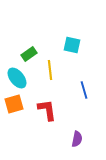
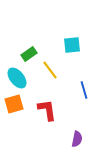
cyan square: rotated 18 degrees counterclockwise
yellow line: rotated 30 degrees counterclockwise
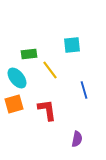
green rectangle: rotated 28 degrees clockwise
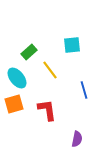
green rectangle: moved 2 px up; rotated 35 degrees counterclockwise
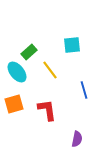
cyan ellipse: moved 6 px up
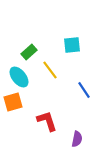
cyan ellipse: moved 2 px right, 5 px down
blue line: rotated 18 degrees counterclockwise
orange square: moved 1 px left, 2 px up
red L-shape: moved 11 px down; rotated 10 degrees counterclockwise
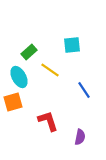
yellow line: rotated 18 degrees counterclockwise
cyan ellipse: rotated 10 degrees clockwise
red L-shape: moved 1 px right
purple semicircle: moved 3 px right, 2 px up
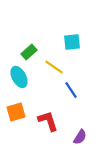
cyan square: moved 3 px up
yellow line: moved 4 px right, 3 px up
blue line: moved 13 px left
orange square: moved 3 px right, 10 px down
purple semicircle: rotated 21 degrees clockwise
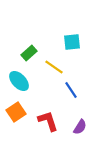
green rectangle: moved 1 px down
cyan ellipse: moved 4 px down; rotated 15 degrees counterclockwise
orange square: rotated 18 degrees counterclockwise
purple semicircle: moved 10 px up
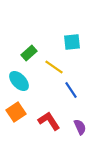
red L-shape: moved 1 px right; rotated 15 degrees counterclockwise
purple semicircle: rotated 56 degrees counterclockwise
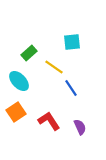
blue line: moved 2 px up
